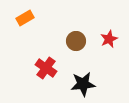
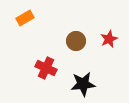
red cross: rotated 10 degrees counterclockwise
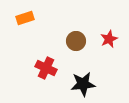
orange rectangle: rotated 12 degrees clockwise
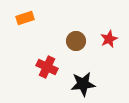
red cross: moved 1 px right, 1 px up
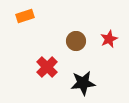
orange rectangle: moved 2 px up
red cross: rotated 20 degrees clockwise
black star: moved 1 px up
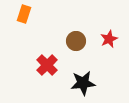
orange rectangle: moved 1 px left, 2 px up; rotated 54 degrees counterclockwise
red cross: moved 2 px up
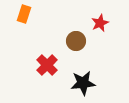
red star: moved 9 px left, 16 px up
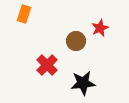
red star: moved 5 px down
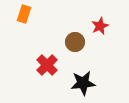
red star: moved 2 px up
brown circle: moved 1 px left, 1 px down
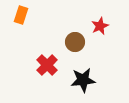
orange rectangle: moved 3 px left, 1 px down
black star: moved 3 px up
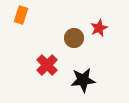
red star: moved 1 px left, 2 px down
brown circle: moved 1 px left, 4 px up
